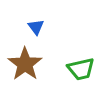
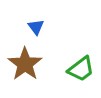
green trapezoid: rotated 24 degrees counterclockwise
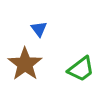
blue triangle: moved 3 px right, 2 px down
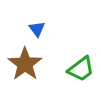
blue triangle: moved 2 px left
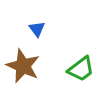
brown star: moved 2 px left, 2 px down; rotated 12 degrees counterclockwise
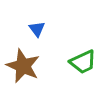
green trapezoid: moved 2 px right, 7 px up; rotated 12 degrees clockwise
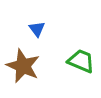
green trapezoid: moved 2 px left, 1 px up; rotated 132 degrees counterclockwise
